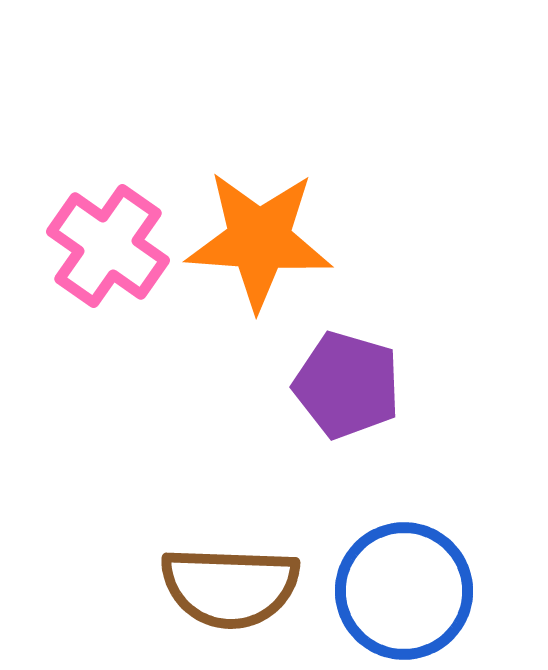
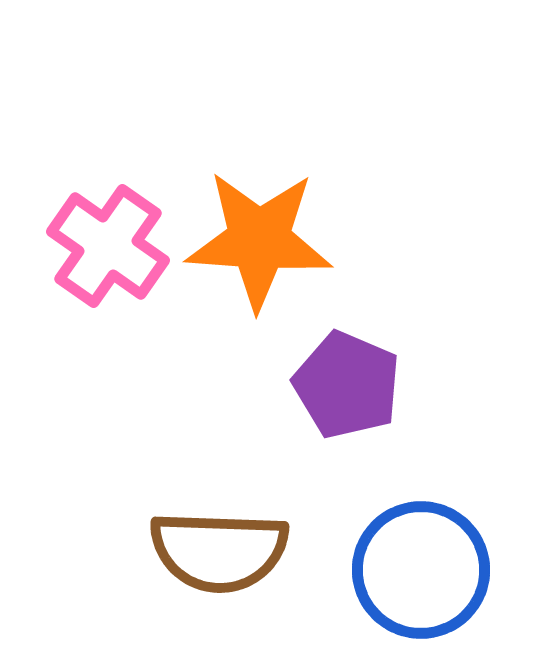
purple pentagon: rotated 7 degrees clockwise
brown semicircle: moved 11 px left, 36 px up
blue circle: moved 17 px right, 21 px up
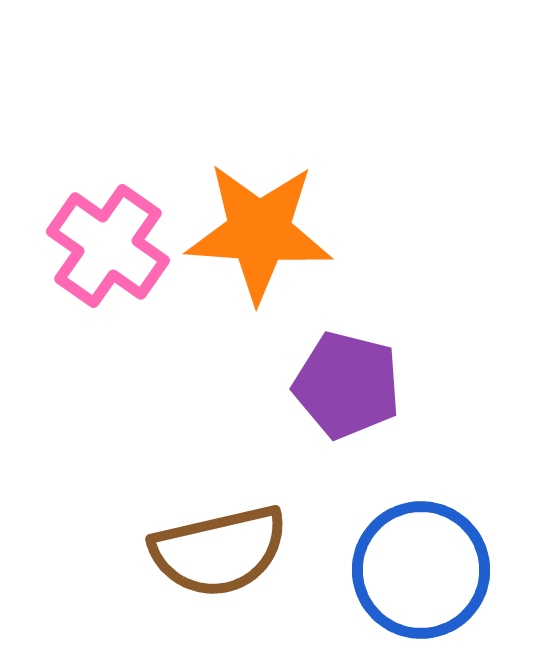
orange star: moved 8 px up
purple pentagon: rotated 9 degrees counterclockwise
brown semicircle: rotated 15 degrees counterclockwise
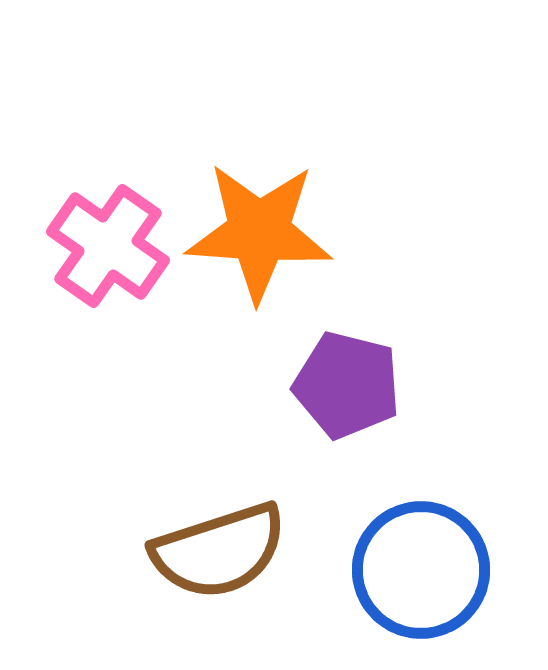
brown semicircle: rotated 5 degrees counterclockwise
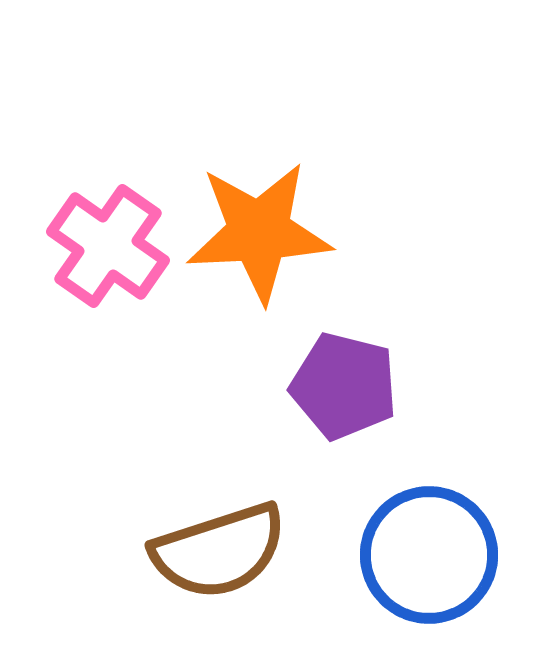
orange star: rotated 7 degrees counterclockwise
purple pentagon: moved 3 px left, 1 px down
blue circle: moved 8 px right, 15 px up
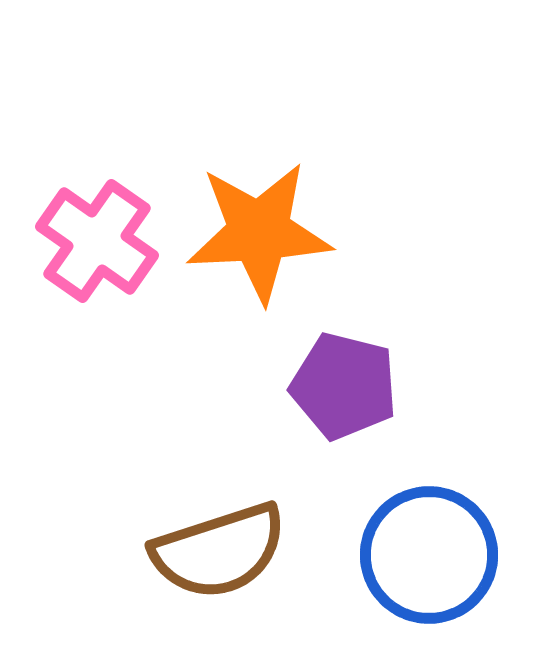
pink cross: moved 11 px left, 5 px up
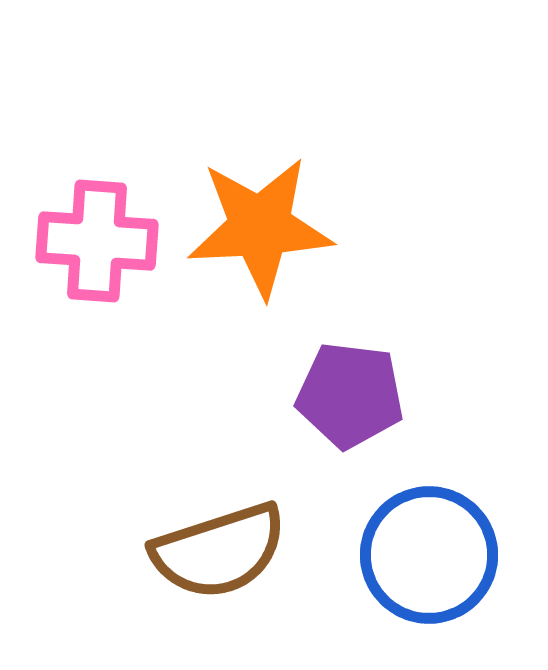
orange star: moved 1 px right, 5 px up
pink cross: rotated 31 degrees counterclockwise
purple pentagon: moved 6 px right, 9 px down; rotated 7 degrees counterclockwise
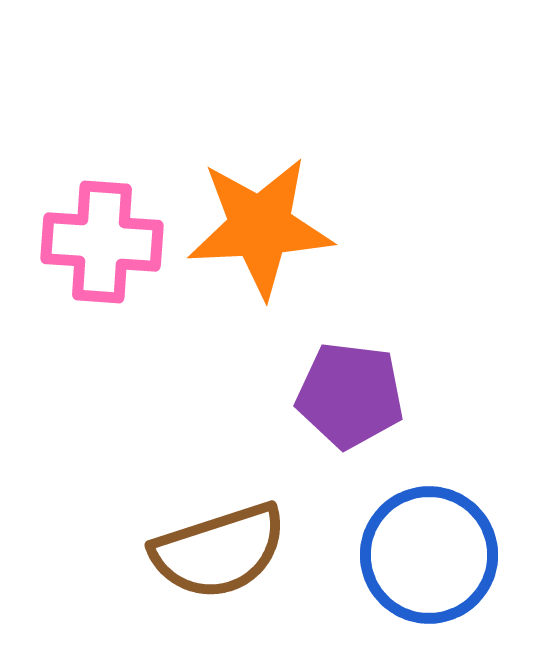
pink cross: moved 5 px right, 1 px down
